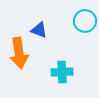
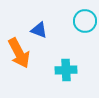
orange arrow: rotated 20 degrees counterclockwise
cyan cross: moved 4 px right, 2 px up
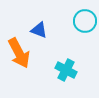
cyan cross: rotated 30 degrees clockwise
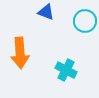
blue triangle: moved 7 px right, 18 px up
orange arrow: moved 1 px right; rotated 24 degrees clockwise
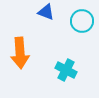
cyan circle: moved 3 px left
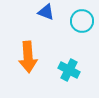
orange arrow: moved 8 px right, 4 px down
cyan cross: moved 3 px right
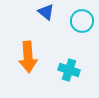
blue triangle: rotated 18 degrees clockwise
cyan cross: rotated 10 degrees counterclockwise
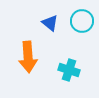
blue triangle: moved 4 px right, 11 px down
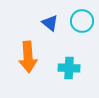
cyan cross: moved 2 px up; rotated 15 degrees counterclockwise
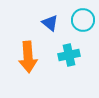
cyan circle: moved 1 px right, 1 px up
cyan cross: moved 13 px up; rotated 15 degrees counterclockwise
